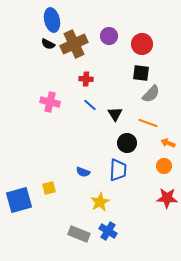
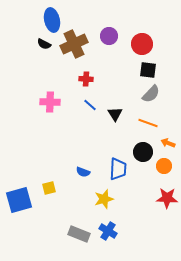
black semicircle: moved 4 px left
black square: moved 7 px right, 3 px up
pink cross: rotated 12 degrees counterclockwise
black circle: moved 16 px right, 9 px down
blue trapezoid: moved 1 px up
yellow star: moved 4 px right, 3 px up; rotated 12 degrees clockwise
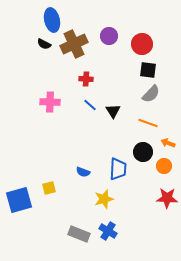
black triangle: moved 2 px left, 3 px up
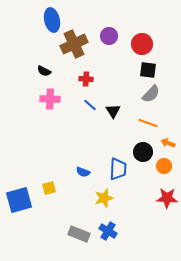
black semicircle: moved 27 px down
pink cross: moved 3 px up
yellow star: moved 1 px up
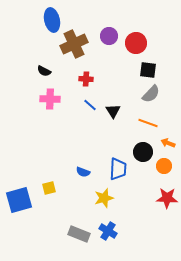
red circle: moved 6 px left, 1 px up
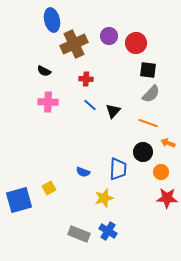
pink cross: moved 2 px left, 3 px down
black triangle: rotated 14 degrees clockwise
orange circle: moved 3 px left, 6 px down
yellow square: rotated 16 degrees counterclockwise
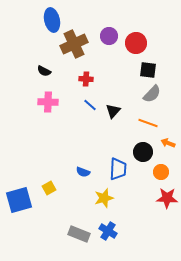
gray semicircle: moved 1 px right
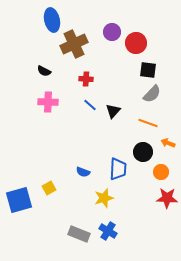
purple circle: moved 3 px right, 4 px up
